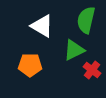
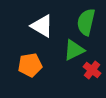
green semicircle: moved 2 px down
orange pentagon: rotated 10 degrees counterclockwise
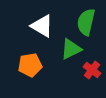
green triangle: moved 3 px left, 1 px up
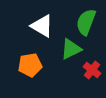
green semicircle: rotated 8 degrees clockwise
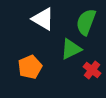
white triangle: moved 1 px right, 7 px up
orange pentagon: moved 2 px down; rotated 15 degrees counterclockwise
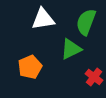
white triangle: rotated 40 degrees counterclockwise
red cross: moved 2 px right, 7 px down
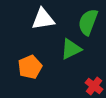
green semicircle: moved 2 px right
red cross: moved 9 px down
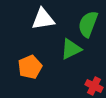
green semicircle: moved 2 px down
red cross: rotated 12 degrees counterclockwise
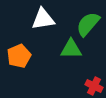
green semicircle: rotated 20 degrees clockwise
green triangle: rotated 25 degrees clockwise
orange pentagon: moved 11 px left, 11 px up
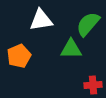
white triangle: moved 2 px left, 1 px down
red cross: moved 1 px left, 1 px up; rotated 30 degrees counterclockwise
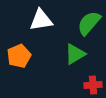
green semicircle: moved 1 px right, 1 px up
green triangle: moved 4 px right, 5 px down; rotated 30 degrees counterclockwise
